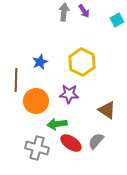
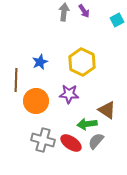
green arrow: moved 30 px right
gray cross: moved 6 px right, 8 px up
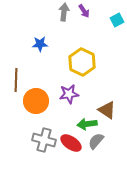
blue star: moved 18 px up; rotated 21 degrees clockwise
purple star: rotated 12 degrees counterclockwise
gray cross: moved 1 px right
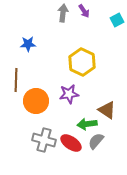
gray arrow: moved 1 px left, 1 px down
blue star: moved 12 px left
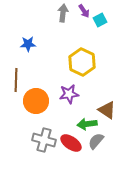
cyan square: moved 17 px left
